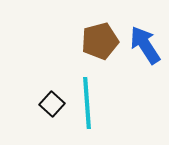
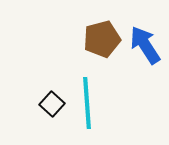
brown pentagon: moved 2 px right, 2 px up
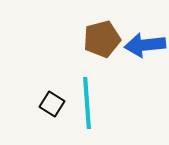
blue arrow: rotated 63 degrees counterclockwise
black square: rotated 10 degrees counterclockwise
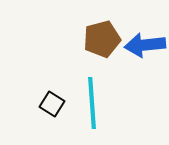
cyan line: moved 5 px right
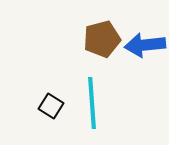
black square: moved 1 px left, 2 px down
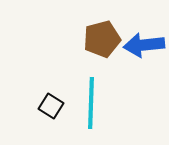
blue arrow: moved 1 px left
cyan line: moved 1 px left; rotated 6 degrees clockwise
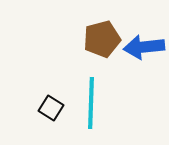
blue arrow: moved 2 px down
black square: moved 2 px down
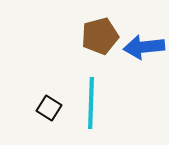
brown pentagon: moved 2 px left, 3 px up
black square: moved 2 px left
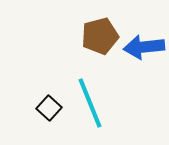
cyan line: moved 1 px left; rotated 24 degrees counterclockwise
black square: rotated 10 degrees clockwise
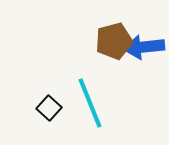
brown pentagon: moved 14 px right, 5 px down
